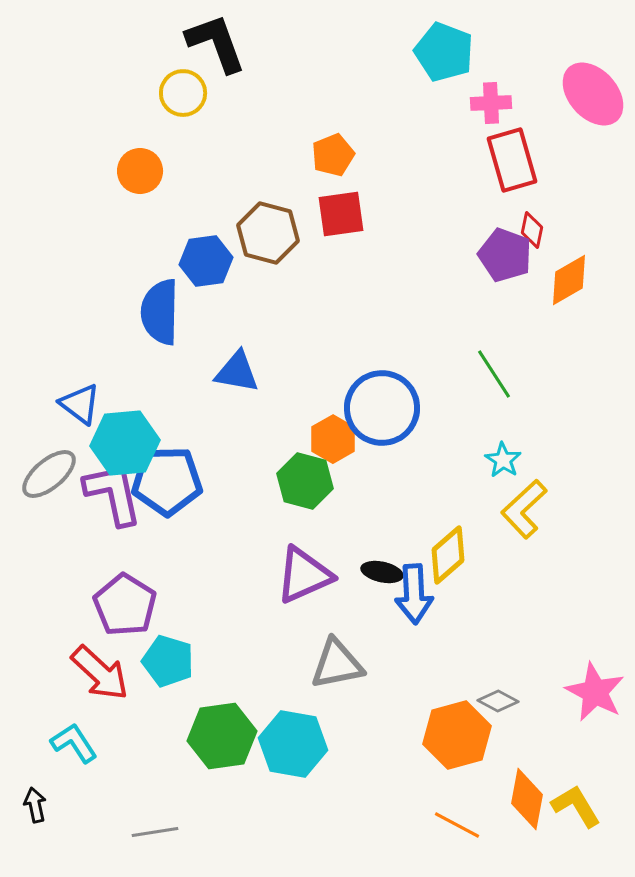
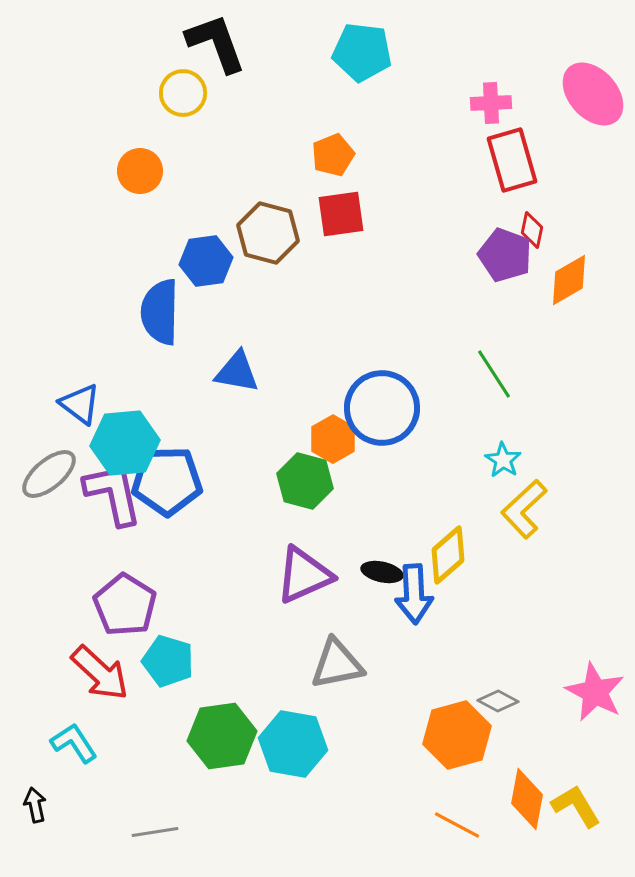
cyan pentagon at (444, 52): moved 82 px left; rotated 14 degrees counterclockwise
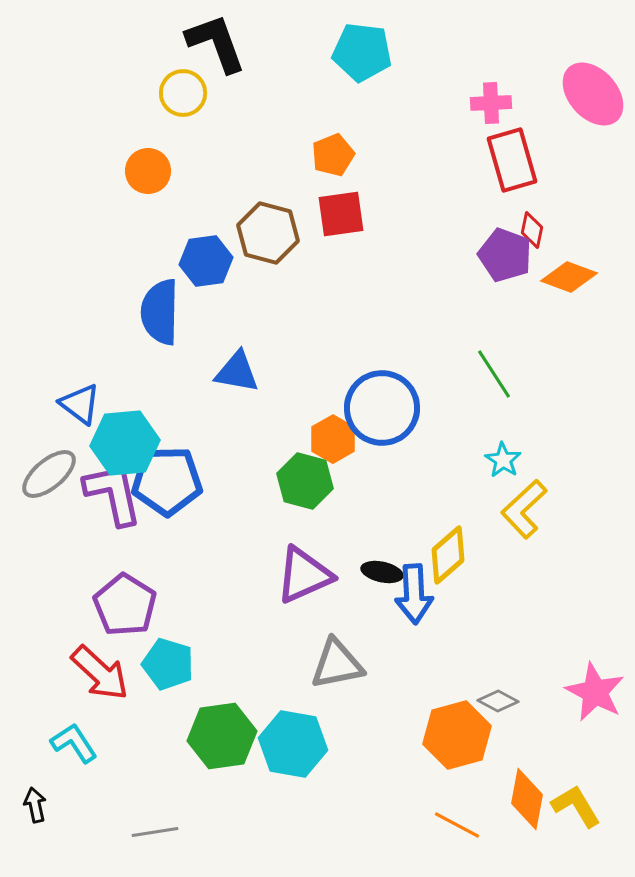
orange circle at (140, 171): moved 8 px right
orange diamond at (569, 280): moved 3 px up; rotated 50 degrees clockwise
cyan pentagon at (168, 661): moved 3 px down
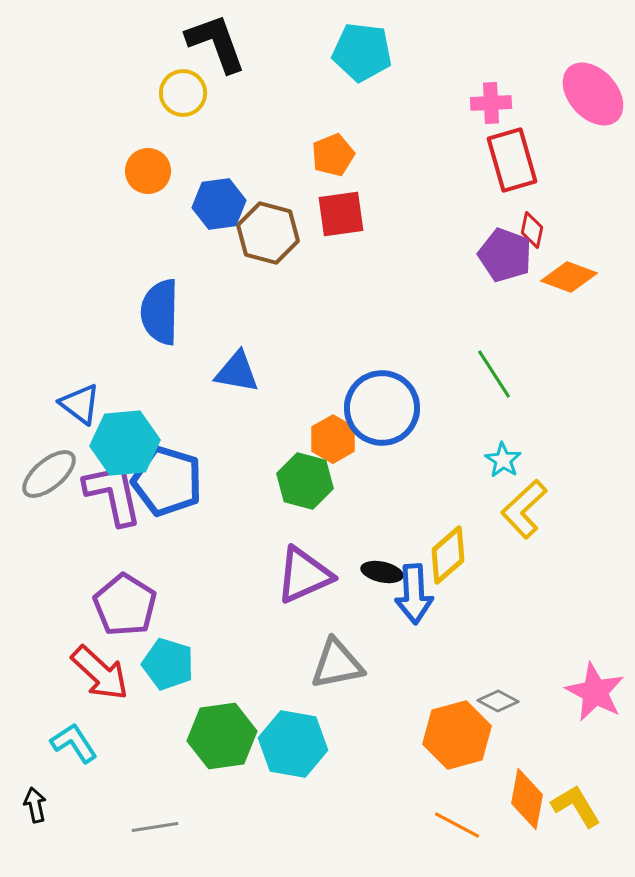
blue hexagon at (206, 261): moved 13 px right, 57 px up
blue pentagon at (167, 481): rotated 18 degrees clockwise
gray line at (155, 832): moved 5 px up
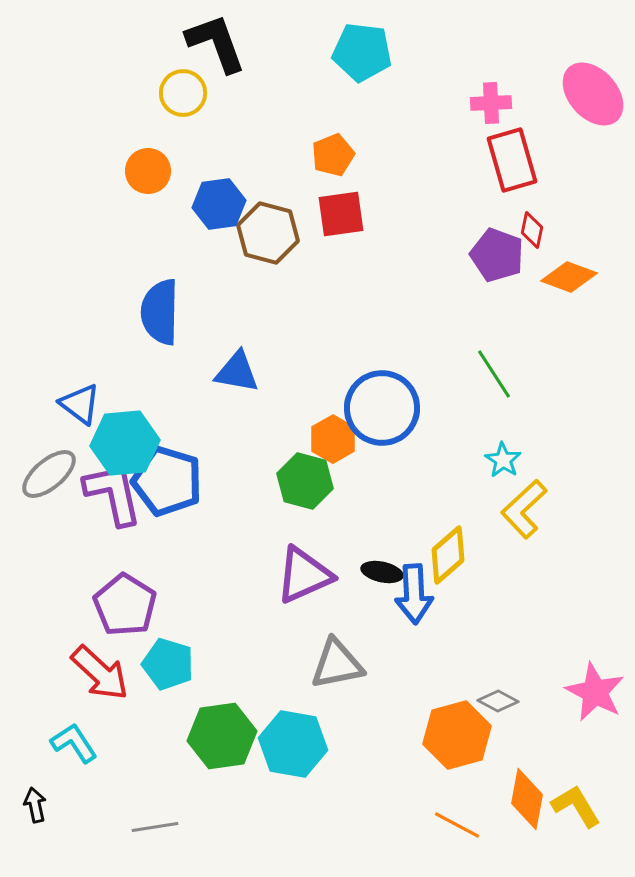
purple pentagon at (505, 255): moved 8 px left
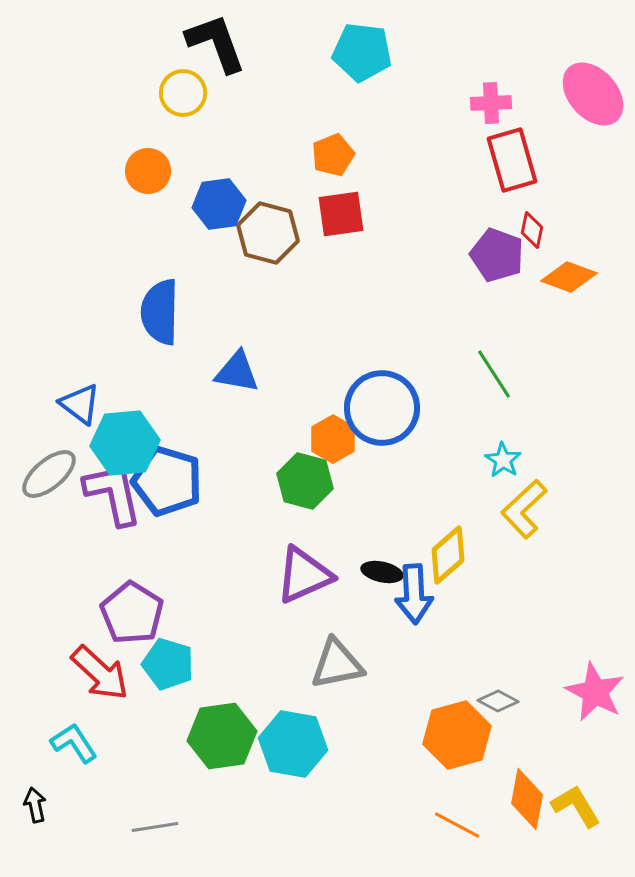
purple pentagon at (125, 605): moved 7 px right, 8 px down
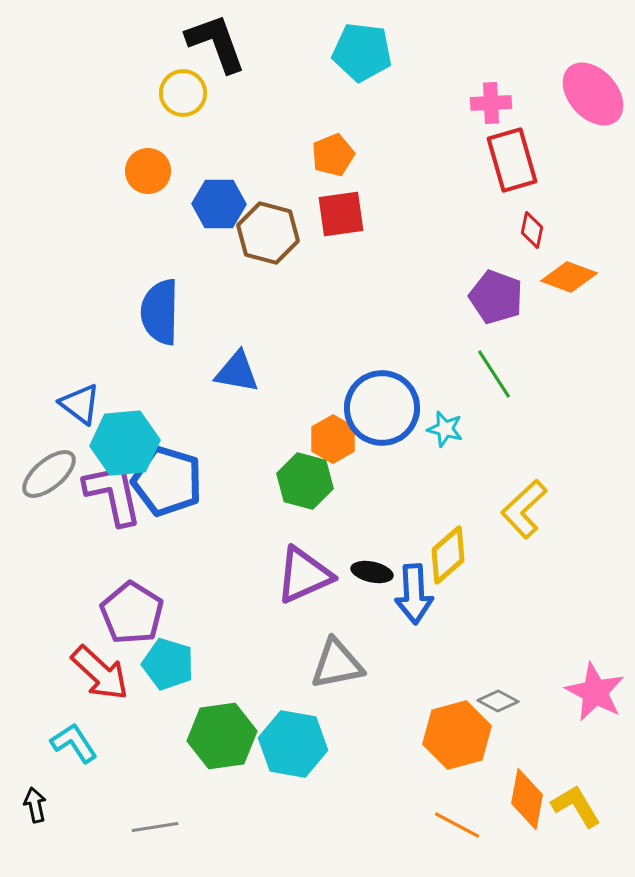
blue hexagon at (219, 204): rotated 9 degrees clockwise
purple pentagon at (497, 255): moved 1 px left, 42 px down
cyan star at (503, 460): moved 58 px left, 31 px up; rotated 18 degrees counterclockwise
black ellipse at (382, 572): moved 10 px left
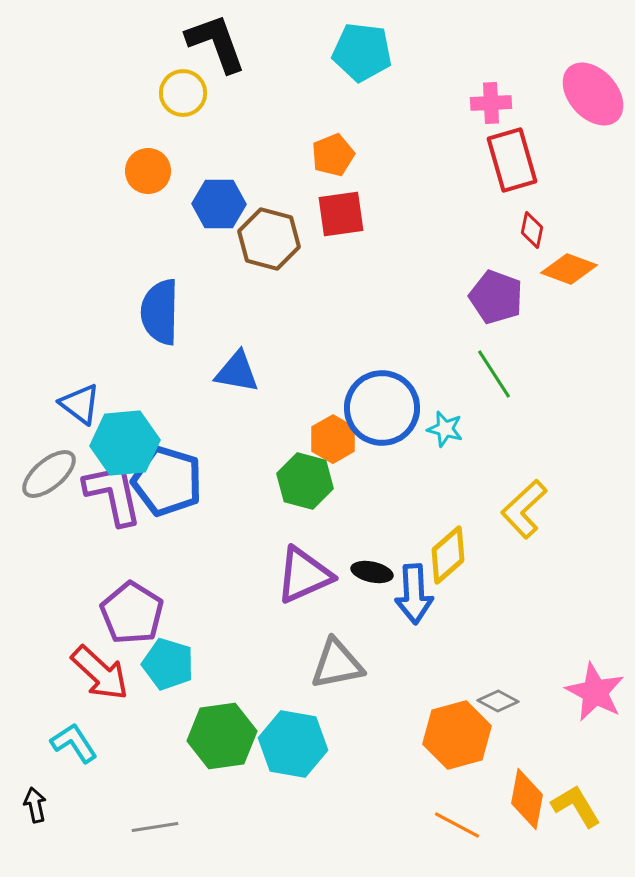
brown hexagon at (268, 233): moved 1 px right, 6 px down
orange diamond at (569, 277): moved 8 px up
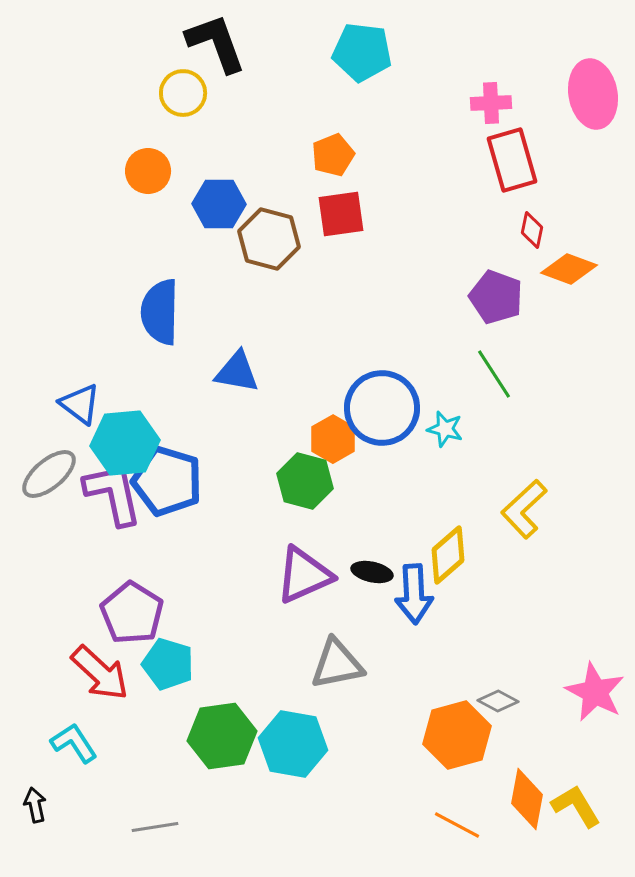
pink ellipse at (593, 94): rotated 32 degrees clockwise
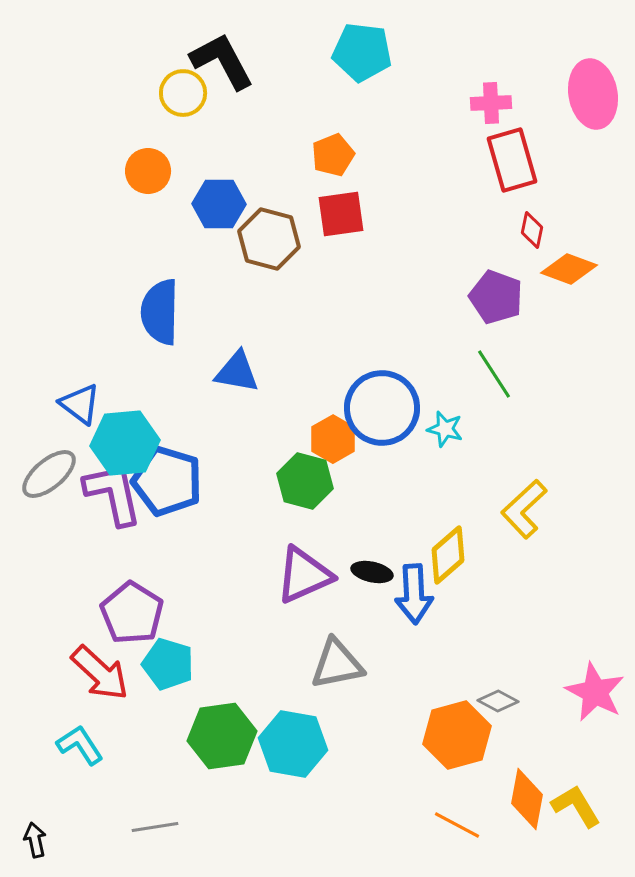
black L-shape at (216, 43): moved 6 px right, 18 px down; rotated 8 degrees counterclockwise
cyan L-shape at (74, 743): moved 6 px right, 2 px down
black arrow at (35, 805): moved 35 px down
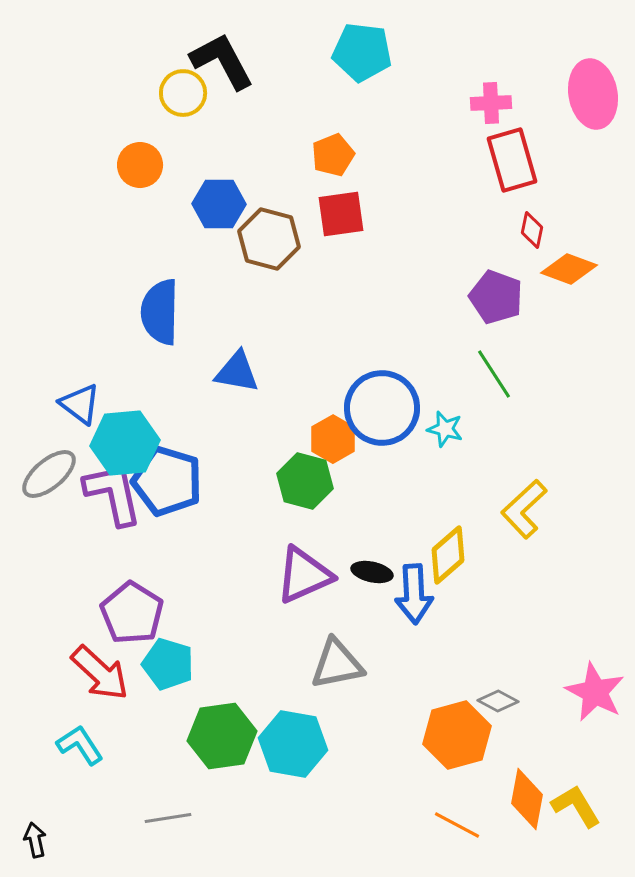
orange circle at (148, 171): moved 8 px left, 6 px up
gray line at (155, 827): moved 13 px right, 9 px up
